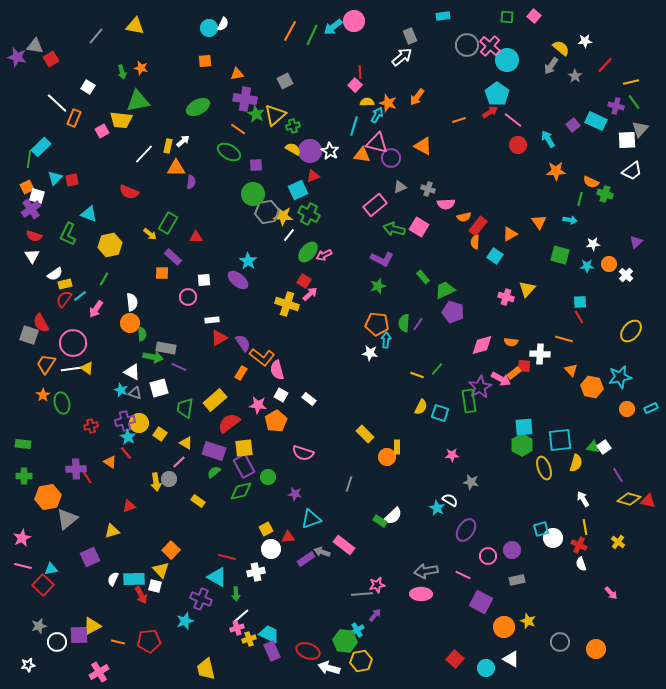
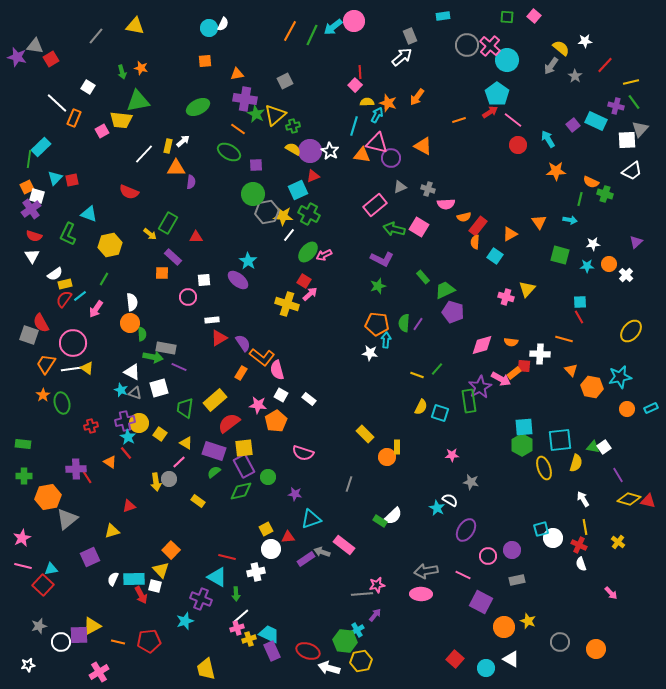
white circle at (57, 642): moved 4 px right
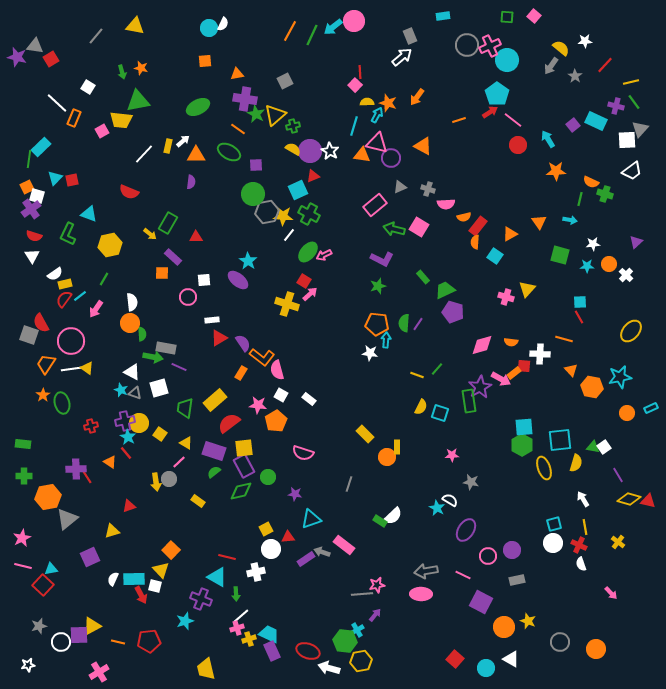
pink cross at (490, 46): rotated 25 degrees clockwise
orange triangle at (176, 168): moved 20 px right, 13 px up
pink circle at (73, 343): moved 2 px left, 2 px up
orange circle at (627, 409): moved 4 px down
cyan square at (541, 529): moved 13 px right, 5 px up
white circle at (553, 538): moved 5 px down
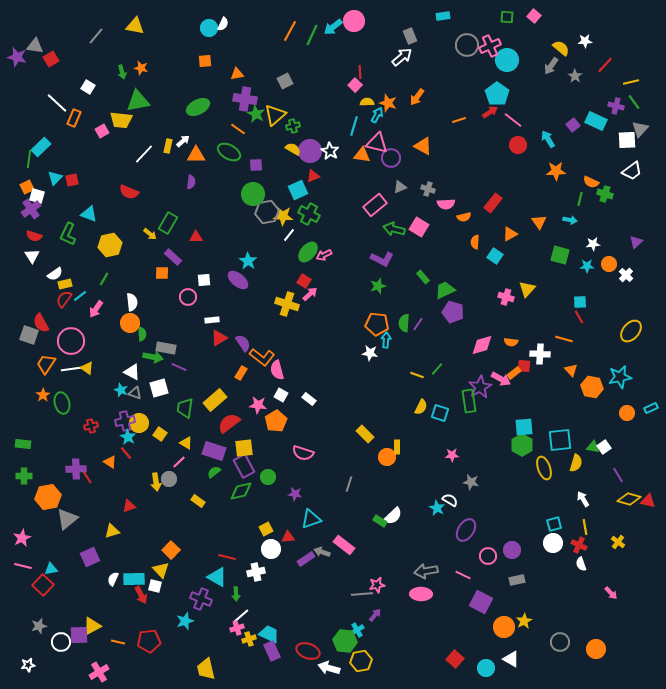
red rectangle at (478, 226): moved 15 px right, 23 px up
yellow star at (528, 621): moved 4 px left; rotated 21 degrees clockwise
